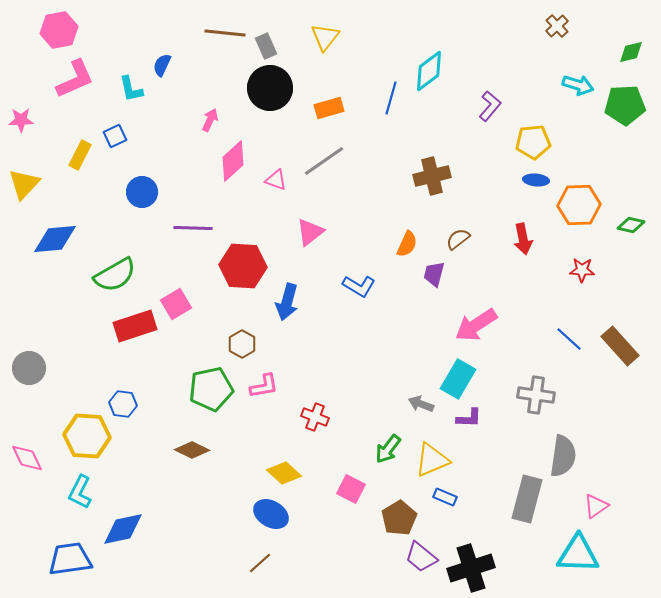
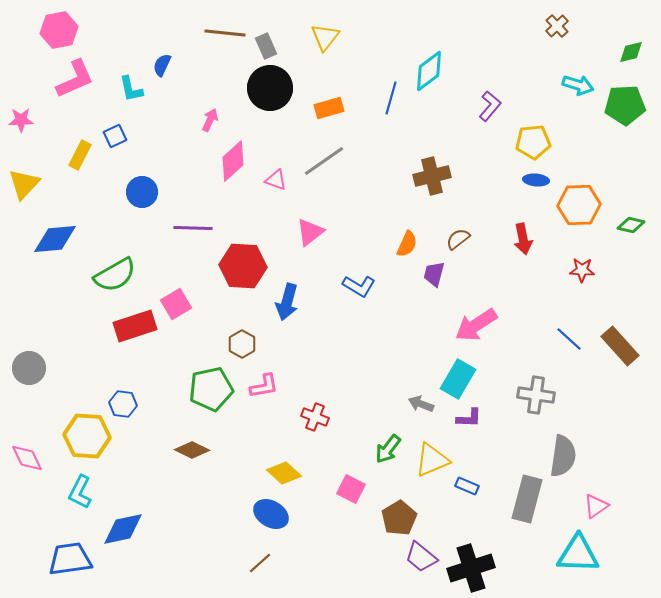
blue rectangle at (445, 497): moved 22 px right, 11 px up
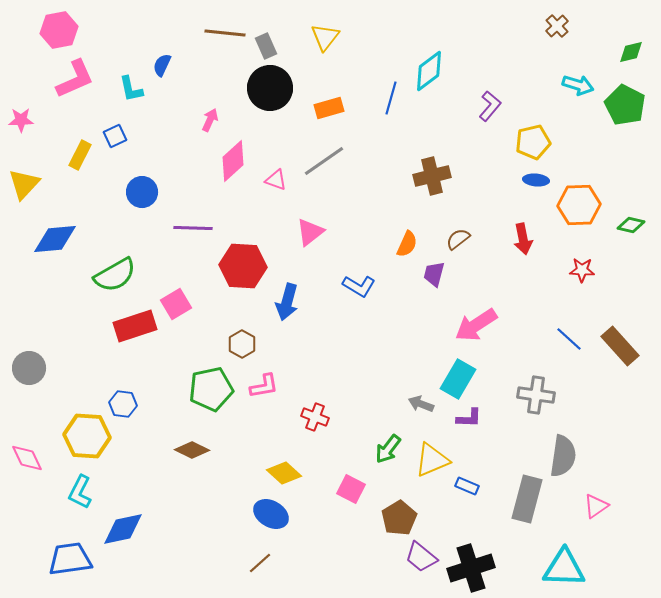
green pentagon at (625, 105): rotated 30 degrees clockwise
yellow pentagon at (533, 142): rotated 8 degrees counterclockwise
cyan triangle at (578, 554): moved 14 px left, 14 px down
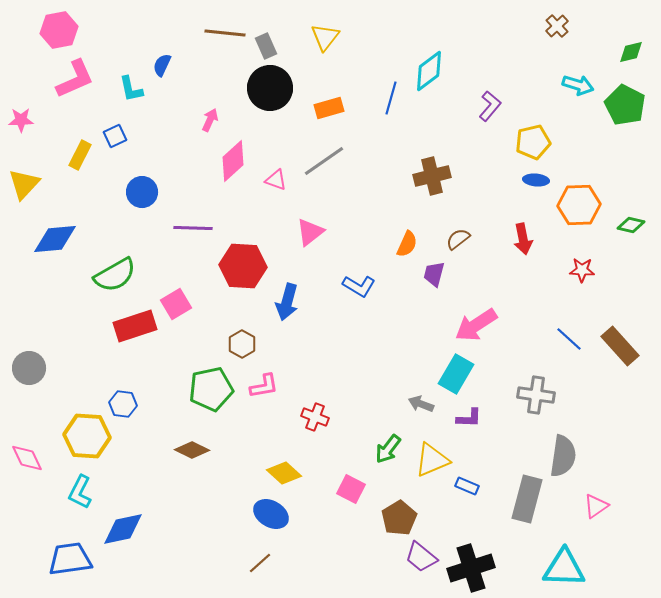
cyan rectangle at (458, 379): moved 2 px left, 5 px up
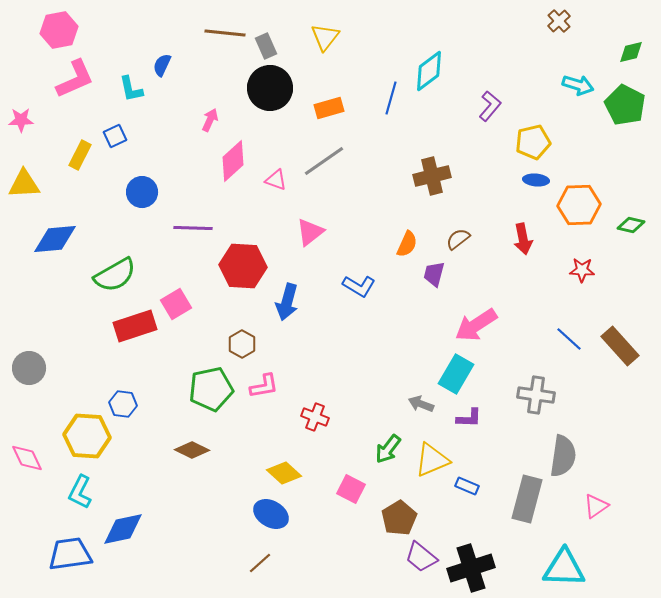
brown cross at (557, 26): moved 2 px right, 5 px up
yellow triangle at (24, 184): rotated 44 degrees clockwise
blue trapezoid at (70, 559): moved 5 px up
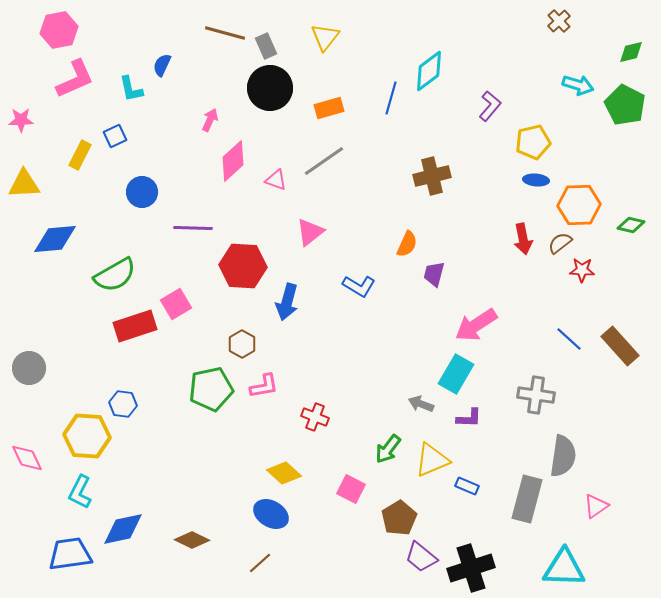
brown line at (225, 33): rotated 9 degrees clockwise
brown semicircle at (458, 239): moved 102 px right, 4 px down
brown diamond at (192, 450): moved 90 px down
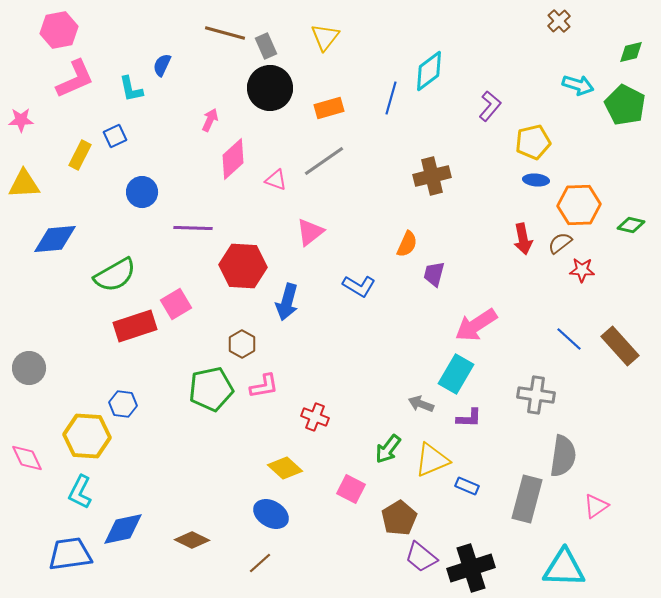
pink diamond at (233, 161): moved 2 px up
yellow diamond at (284, 473): moved 1 px right, 5 px up
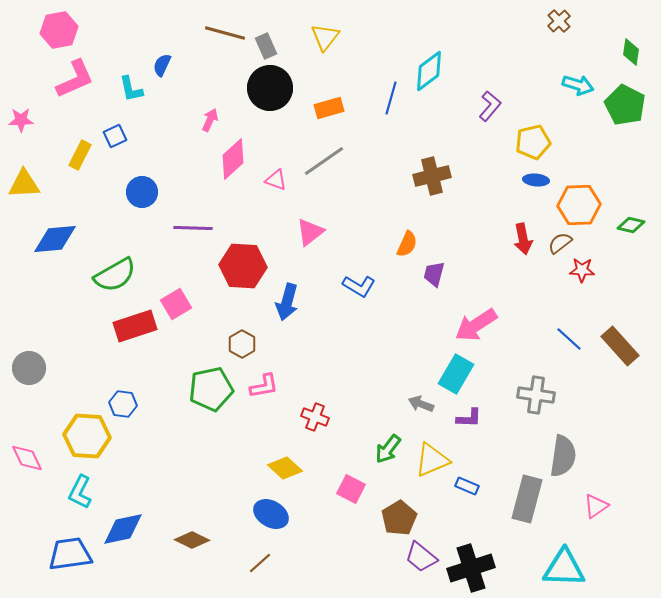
green diamond at (631, 52): rotated 68 degrees counterclockwise
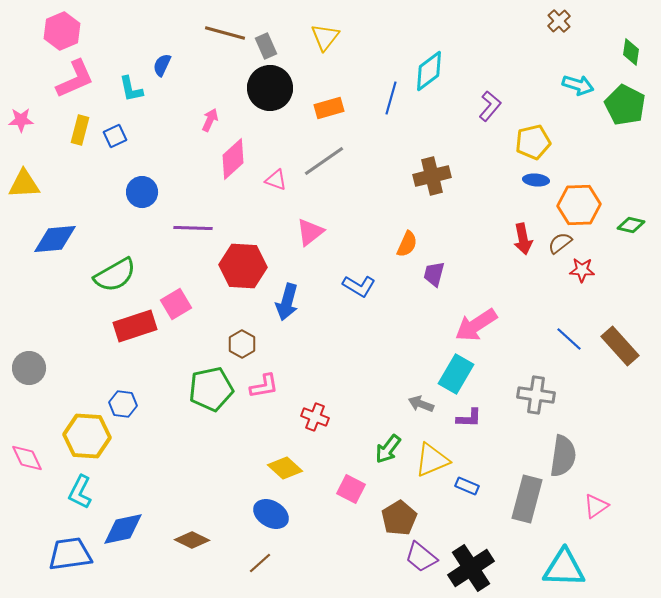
pink hexagon at (59, 30): moved 3 px right, 1 px down; rotated 12 degrees counterclockwise
yellow rectangle at (80, 155): moved 25 px up; rotated 12 degrees counterclockwise
black cross at (471, 568): rotated 15 degrees counterclockwise
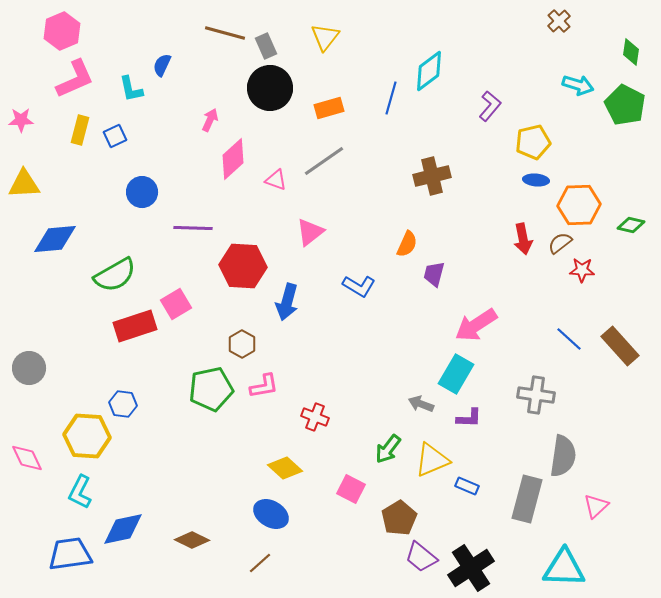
pink triangle at (596, 506): rotated 8 degrees counterclockwise
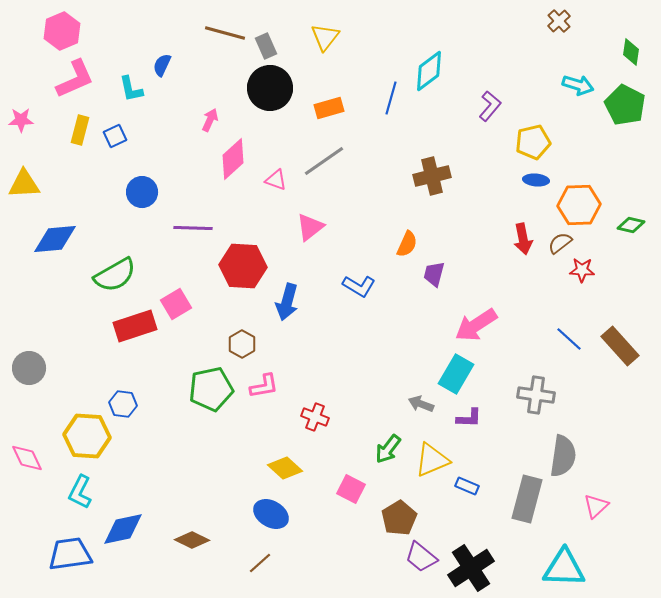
pink triangle at (310, 232): moved 5 px up
